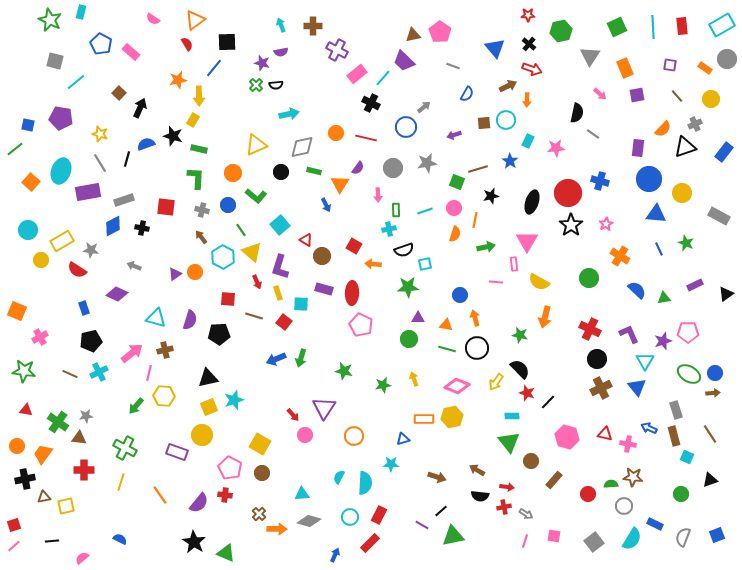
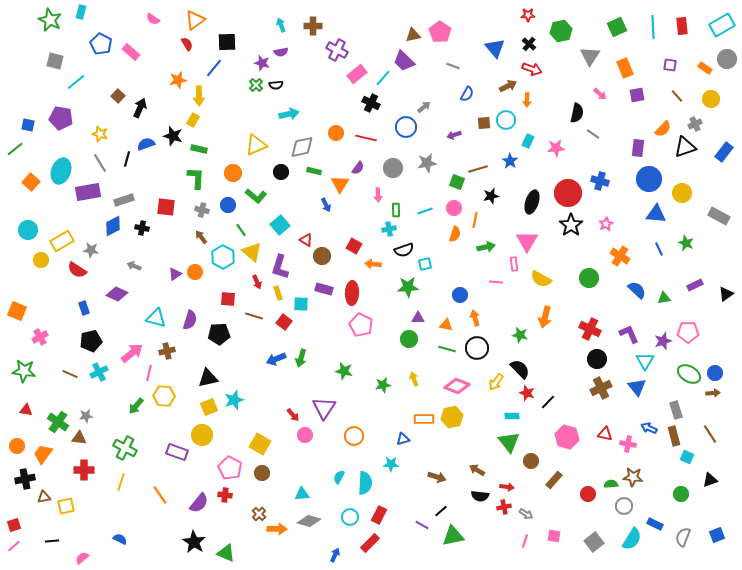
brown square at (119, 93): moved 1 px left, 3 px down
yellow semicircle at (539, 282): moved 2 px right, 3 px up
brown cross at (165, 350): moved 2 px right, 1 px down
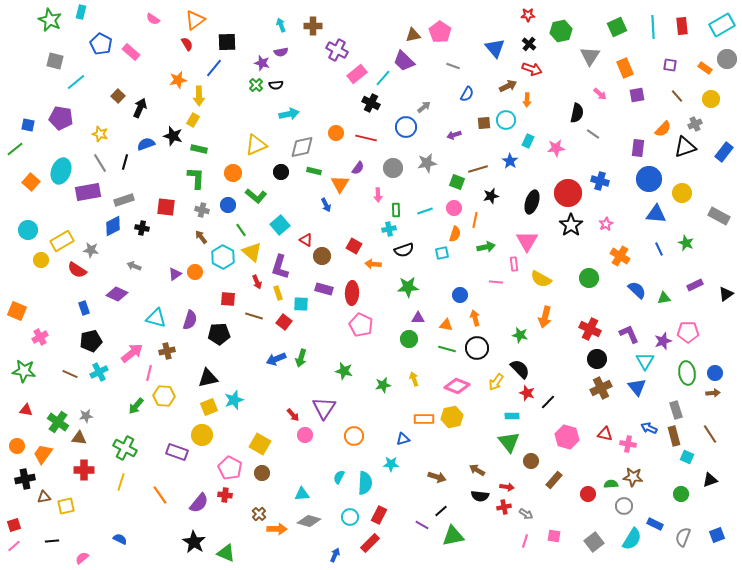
black line at (127, 159): moved 2 px left, 3 px down
cyan square at (425, 264): moved 17 px right, 11 px up
green ellipse at (689, 374): moved 2 px left, 1 px up; rotated 50 degrees clockwise
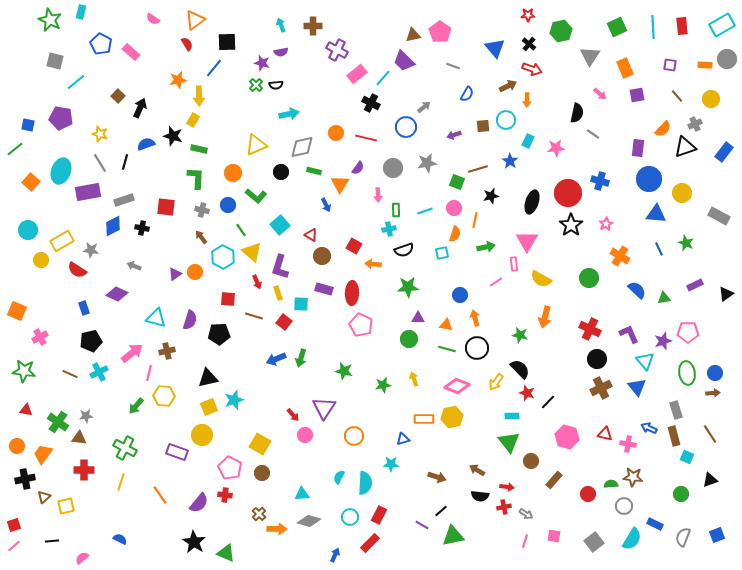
orange rectangle at (705, 68): moved 3 px up; rotated 32 degrees counterclockwise
brown square at (484, 123): moved 1 px left, 3 px down
red triangle at (306, 240): moved 5 px right, 5 px up
pink line at (496, 282): rotated 40 degrees counterclockwise
cyan triangle at (645, 361): rotated 12 degrees counterclockwise
brown triangle at (44, 497): rotated 32 degrees counterclockwise
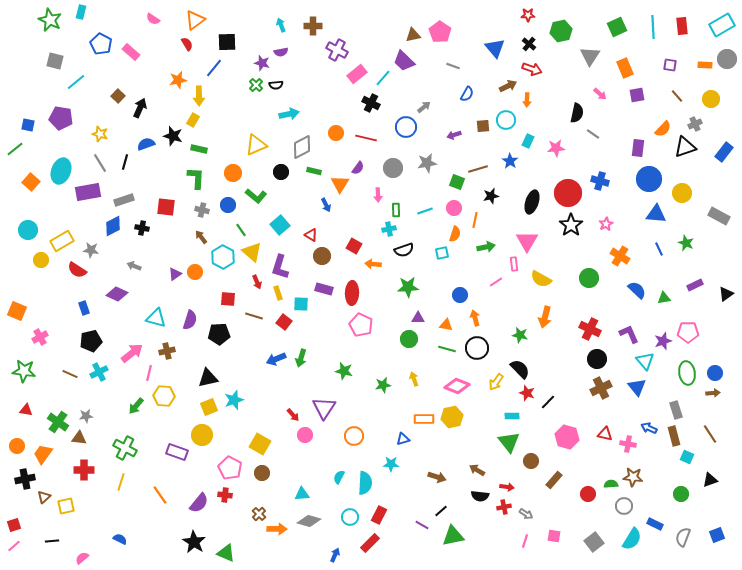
gray diamond at (302, 147): rotated 15 degrees counterclockwise
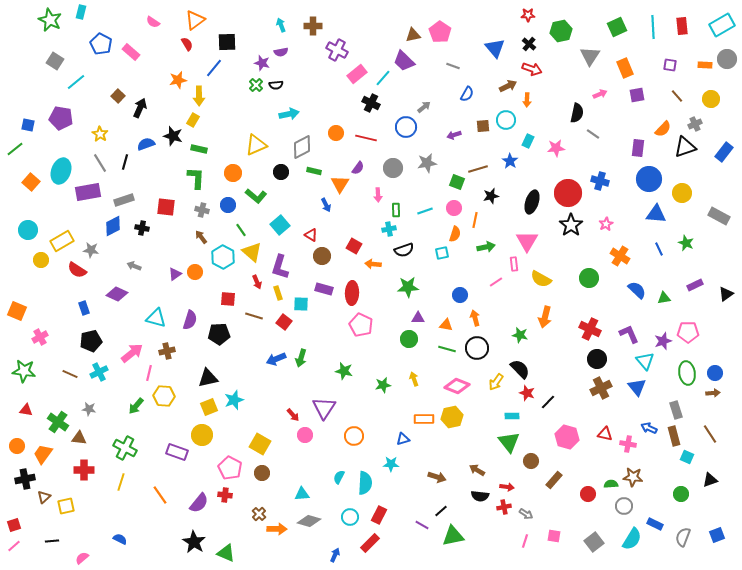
pink semicircle at (153, 19): moved 3 px down
gray square at (55, 61): rotated 18 degrees clockwise
pink arrow at (600, 94): rotated 64 degrees counterclockwise
yellow star at (100, 134): rotated 14 degrees clockwise
gray star at (86, 416): moved 3 px right, 7 px up; rotated 16 degrees clockwise
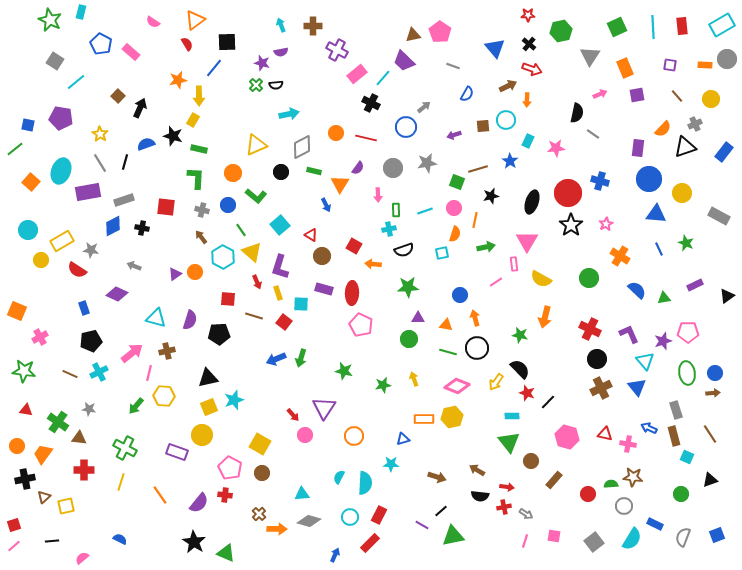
black triangle at (726, 294): moved 1 px right, 2 px down
green line at (447, 349): moved 1 px right, 3 px down
